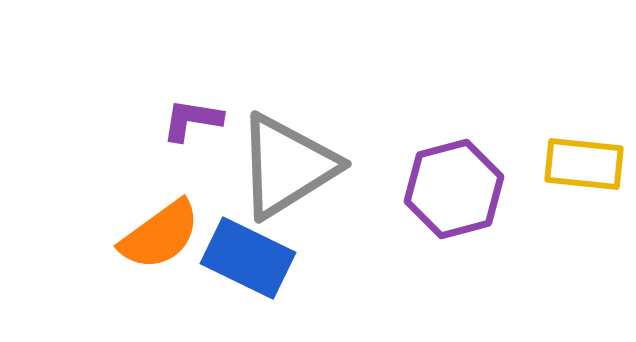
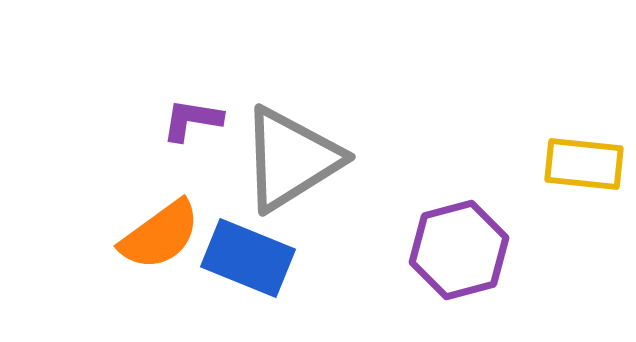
gray triangle: moved 4 px right, 7 px up
purple hexagon: moved 5 px right, 61 px down
blue rectangle: rotated 4 degrees counterclockwise
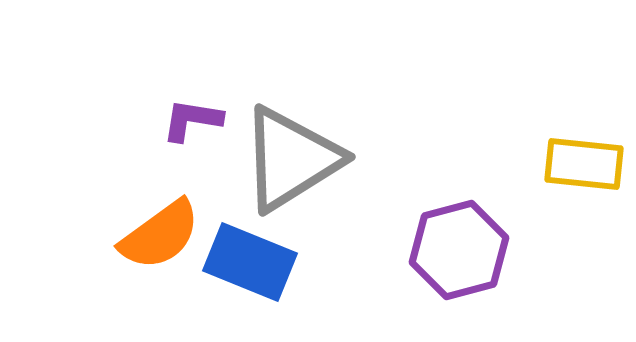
blue rectangle: moved 2 px right, 4 px down
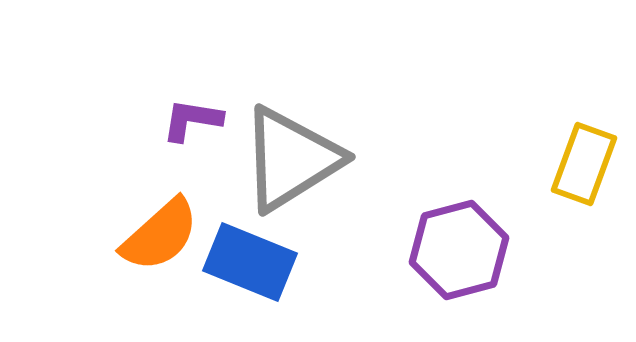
yellow rectangle: rotated 76 degrees counterclockwise
orange semicircle: rotated 6 degrees counterclockwise
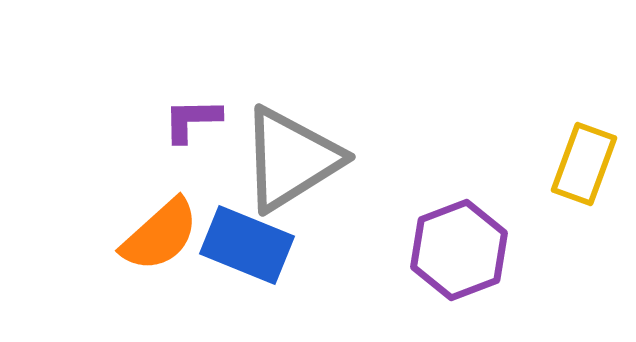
purple L-shape: rotated 10 degrees counterclockwise
purple hexagon: rotated 6 degrees counterclockwise
blue rectangle: moved 3 px left, 17 px up
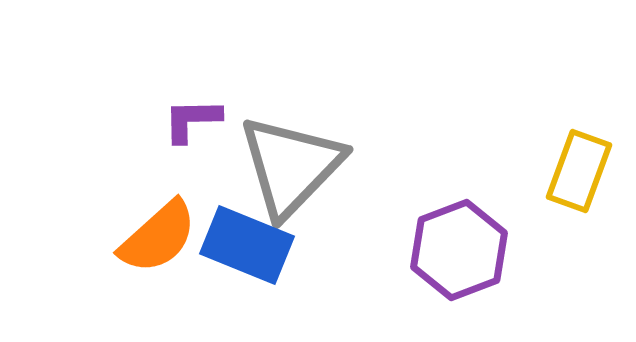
gray triangle: moved 7 px down; rotated 14 degrees counterclockwise
yellow rectangle: moved 5 px left, 7 px down
orange semicircle: moved 2 px left, 2 px down
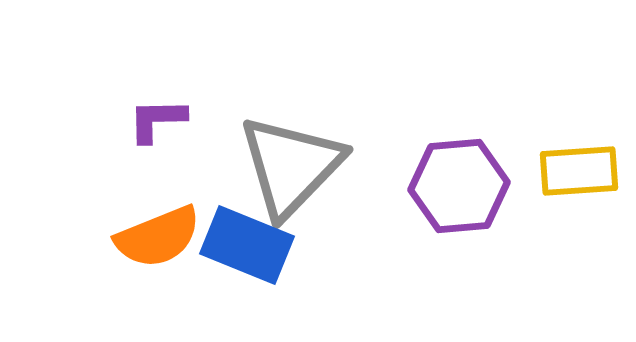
purple L-shape: moved 35 px left
yellow rectangle: rotated 66 degrees clockwise
orange semicircle: rotated 20 degrees clockwise
purple hexagon: moved 64 px up; rotated 16 degrees clockwise
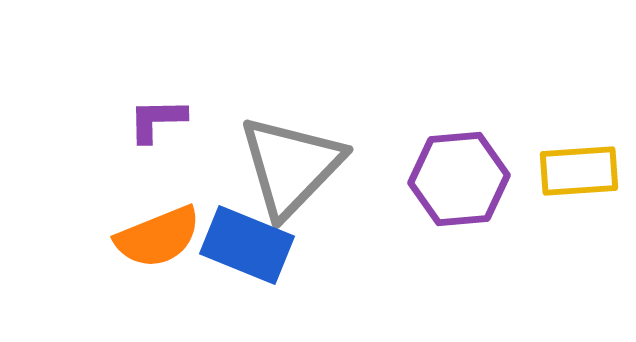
purple hexagon: moved 7 px up
